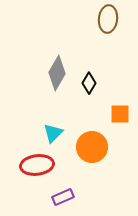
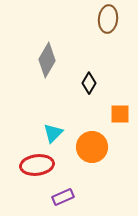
gray diamond: moved 10 px left, 13 px up
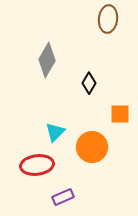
cyan triangle: moved 2 px right, 1 px up
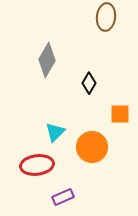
brown ellipse: moved 2 px left, 2 px up
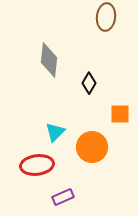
gray diamond: moved 2 px right; rotated 24 degrees counterclockwise
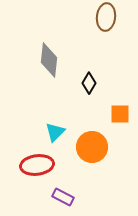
purple rectangle: rotated 50 degrees clockwise
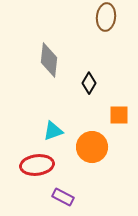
orange square: moved 1 px left, 1 px down
cyan triangle: moved 2 px left, 1 px up; rotated 25 degrees clockwise
